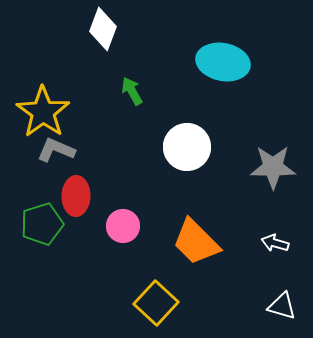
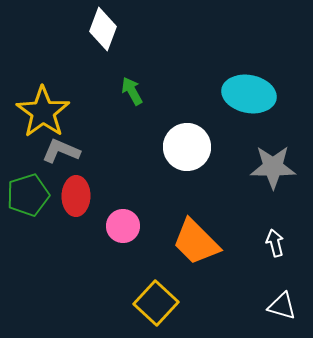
cyan ellipse: moved 26 px right, 32 px down
gray L-shape: moved 5 px right, 1 px down
green pentagon: moved 14 px left, 29 px up
white arrow: rotated 60 degrees clockwise
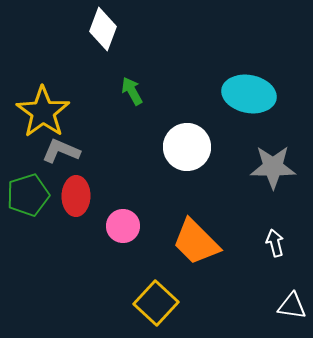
white triangle: moved 10 px right; rotated 8 degrees counterclockwise
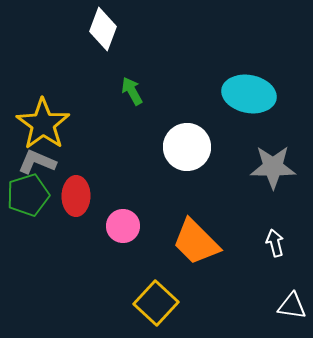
yellow star: moved 12 px down
gray L-shape: moved 24 px left, 11 px down
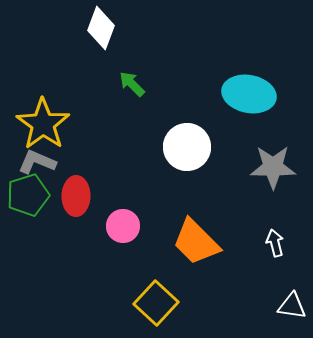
white diamond: moved 2 px left, 1 px up
green arrow: moved 7 px up; rotated 16 degrees counterclockwise
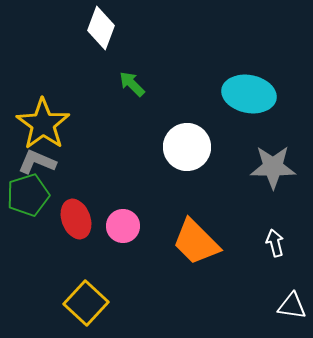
red ellipse: moved 23 px down; rotated 21 degrees counterclockwise
yellow square: moved 70 px left
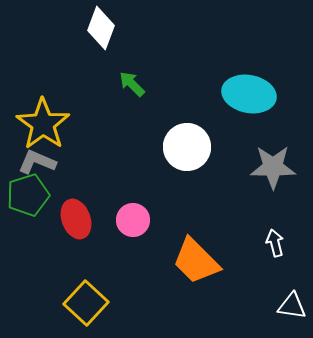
pink circle: moved 10 px right, 6 px up
orange trapezoid: moved 19 px down
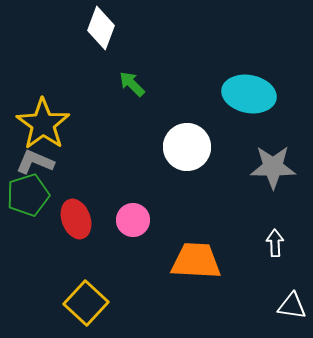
gray L-shape: moved 2 px left
white arrow: rotated 12 degrees clockwise
orange trapezoid: rotated 138 degrees clockwise
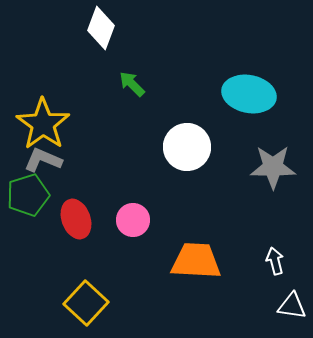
gray L-shape: moved 8 px right, 2 px up
white arrow: moved 18 px down; rotated 12 degrees counterclockwise
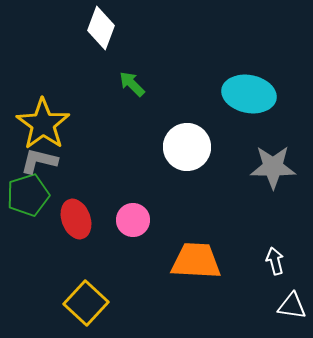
gray L-shape: moved 4 px left, 1 px down; rotated 9 degrees counterclockwise
